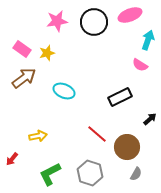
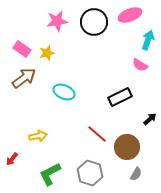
cyan ellipse: moved 1 px down
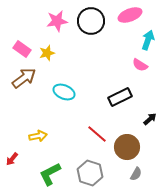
black circle: moved 3 px left, 1 px up
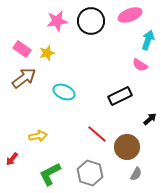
black rectangle: moved 1 px up
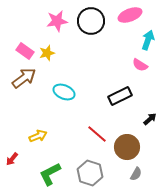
pink rectangle: moved 3 px right, 2 px down
yellow arrow: rotated 12 degrees counterclockwise
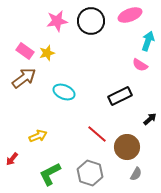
cyan arrow: moved 1 px down
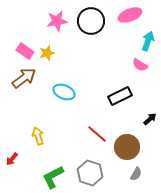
yellow arrow: rotated 84 degrees counterclockwise
green L-shape: moved 3 px right, 3 px down
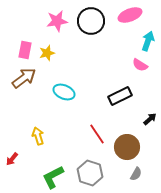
pink rectangle: moved 1 px up; rotated 66 degrees clockwise
red line: rotated 15 degrees clockwise
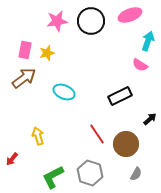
brown circle: moved 1 px left, 3 px up
